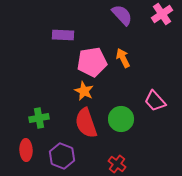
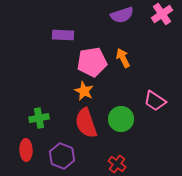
purple semicircle: rotated 115 degrees clockwise
pink trapezoid: rotated 15 degrees counterclockwise
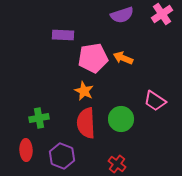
orange arrow: rotated 42 degrees counterclockwise
pink pentagon: moved 1 px right, 4 px up
red semicircle: rotated 16 degrees clockwise
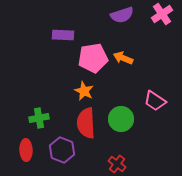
purple hexagon: moved 6 px up
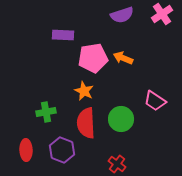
green cross: moved 7 px right, 6 px up
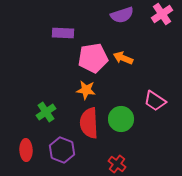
purple rectangle: moved 2 px up
orange star: moved 2 px right, 1 px up; rotated 18 degrees counterclockwise
green cross: rotated 24 degrees counterclockwise
red semicircle: moved 3 px right
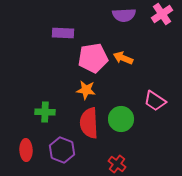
purple semicircle: moved 2 px right; rotated 15 degrees clockwise
green cross: moved 1 px left; rotated 36 degrees clockwise
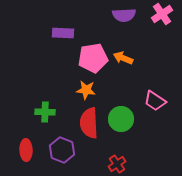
red cross: rotated 18 degrees clockwise
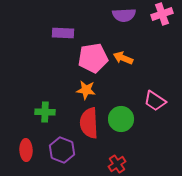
pink cross: rotated 15 degrees clockwise
